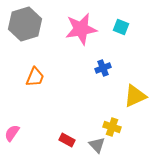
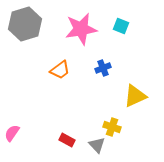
cyan square: moved 1 px up
orange trapezoid: moved 25 px right, 7 px up; rotated 30 degrees clockwise
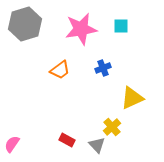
cyan square: rotated 21 degrees counterclockwise
yellow triangle: moved 3 px left, 2 px down
yellow cross: rotated 30 degrees clockwise
pink semicircle: moved 11 px down
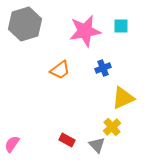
pink star: moved 4 px right, 2 px down
yellow triangle: moved 9 px left
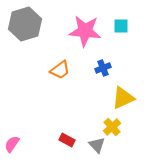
pink star: rotated 16 degrees clockwise
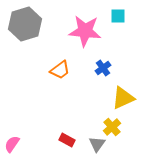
cyan square: moved 3 px left, 10 px up
blue cross: rotated 14 degrees counterclockwise
gray triangle: moved 1 px up; rotated 18 degrees clockwise
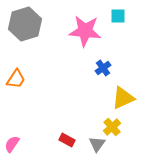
orange trapezoid: moved 44 px left, 9 px down; rotated 20 degrees counterclockwise
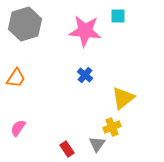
blue cross: moved 18 px left, 7 px down; rotated 14 degrees counterclockwise
orange trapezoid: moved 1 px up
yellow triangle: rotated 15 degrees counterclockwise
yellow cross: rotated 18 degrees clockwise
red rectangle: moved 9 px down; rotated 28 degrees clockwise
pink semicircle: moved 6 px right, 16 px up
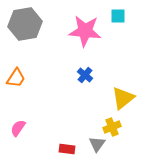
gray hexagon: rotated 8 degrees clockwise
red rectangle: rotated 49 degrees counterclockwise
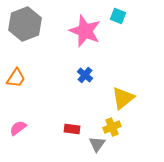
cyan square: rotated 21 degrees clockwise
gray hexagon: rotated 12 degrees counterclockwise
pink star: rotated 16 degrees clockwise
pink semicircle: rotated 18 degrees clockwise
red rectangle: moved 5 px right, 20 px up
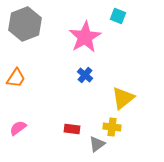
pink star: moved 6 px down; rotated 20 degrees clockwise
yellow cross: rotated 30 degrees clockwise
gray triangle: rotated 18 degrees clockwise
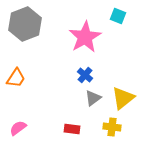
gray triangle: moved 4 px left, 46 px up
